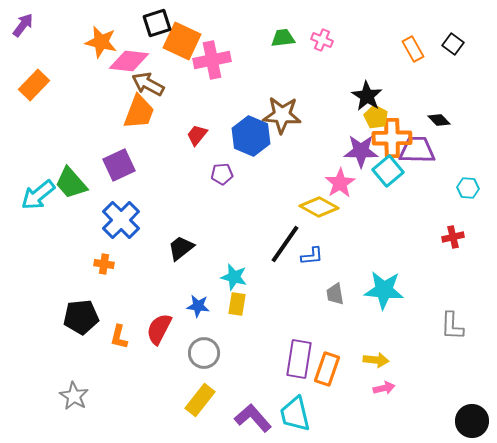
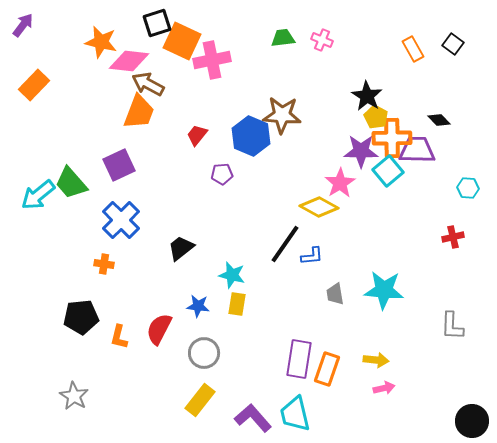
cyan star at (234, 277): moved 2 px left, 2 px up
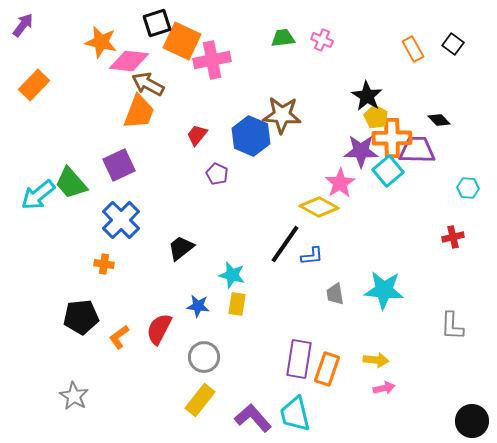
purple pentagon at (222, 174): moved 5 px left; rotated 30 degrees clockwise
orange L-shape at (119, 337): rotated 40 degrees clockwise
gray circle at (204, 353): moved 4 px down
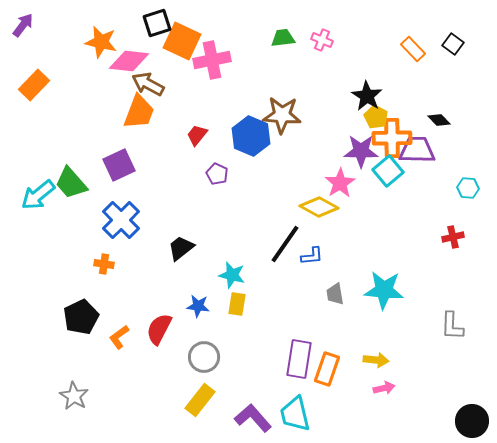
orange rectangle at (413, 49): rotated 15 degrees counterclockwise
black pentagon at (81, 317): rotated 20 degrees counterclockwise
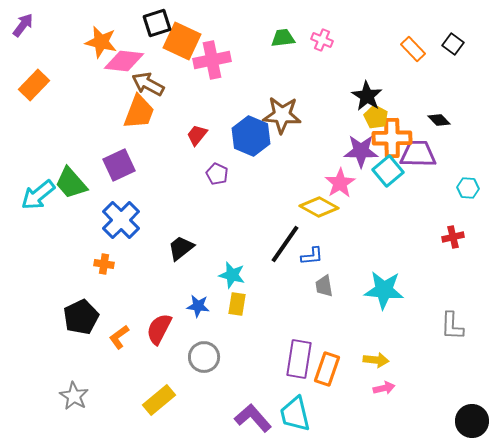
pink diamond at (129, 61): moved 5 px left
purple trapezoid at (417, 150): moved 1 px right, 4 px down
gray trapezoid at (335, 294): moved 11 px left, 8 px up
yellow rectangle at (200, 400): moved 41 px left; rotated 12 degrees clockwise
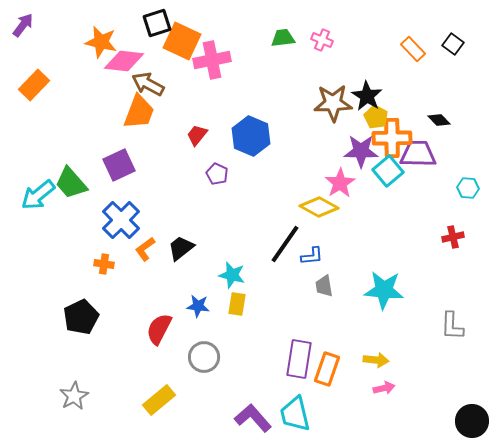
brown star at (282, 115): moved 51 px right, 12 px up; rotated 6 degrees counterclockwise
orange L-shape at (119, 337): moved 26 px right, 88 px up
gray star at (74, 396): rotated 12 degrees clockwise
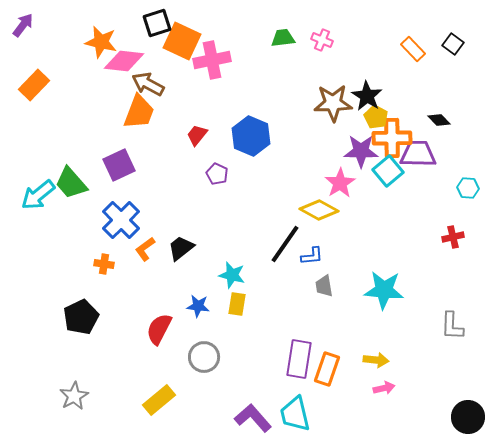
yellow diamond at (319, 207): moved 3 px down
black circle at (472, 421): moved 4 px left, 4 px up
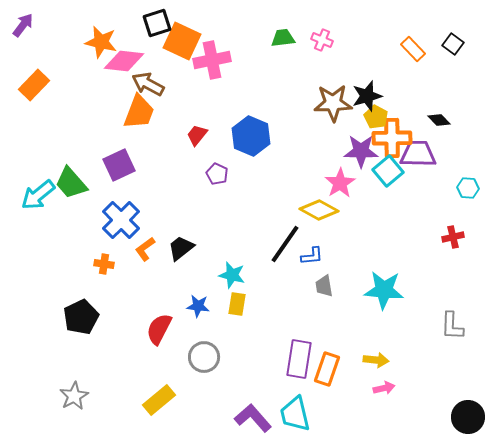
black star at (367, 96): rotated 24 degrees clockwise
